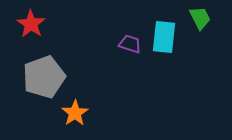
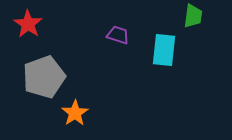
green trapezoid: moved 7 px left, 2 px up; rotated 35 degrees clockwise
red star: moved 3 px left
cyan rectangle: moved 13 px down
purple trapezoid: moved 12 px left, 9 px up
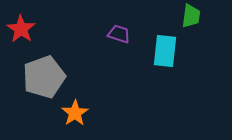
green trapezoid: moved 2 px left
red star: moved 7 px left, 5 px down
purple trapezoid: moved 1 px right, 1 px up
cyan rectangle: moved 1 px right, 1 px down
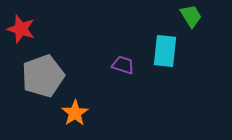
green trapezoid: rotated 40 degrees counterclockwise
red star: rotated 16 degrees counterclockwise
purple trapezoid: moved 4 px right, 31 px down
gray pentagon: moved 1 px left, 1 px up
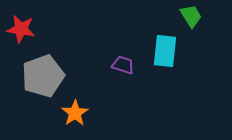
red star: rotated 8 degrees counterclockwise
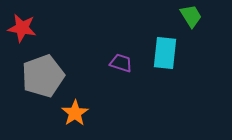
red star: moved 1 px right, 1 px up
cyan rectangle: moved 2 px down
purple trapezoid: moved 2 px left, 2 px up
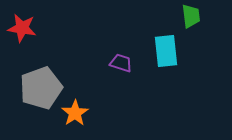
green trapezoid: rotated 25 degrees clockwise
cyan rectangle: moved 1 px right, 2 px up; rotated 12 degrees counterclockwise
gray pentagon: moved 2 px left, 12 px down
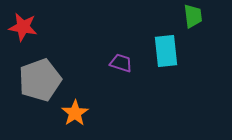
green trapezoid: moved 2 px right
red star: moved 1 px right, 1 px up
gray pentagon: moved 1 px left, 8 px up
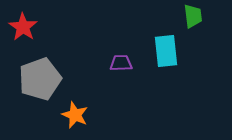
red star: rotated 24 degrees clockwise
purple trapezoid: rotated 20 degrees counterclockwise
gray pentagon: moved 1 px up
orange star: moved 2 px down; rotated 16 degrees counterclockwise
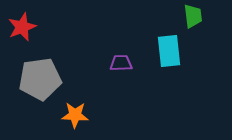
red star: moved 1 px left; rotated 16 degrees clockwise
cyan rectangle: moved 3 px right
gray pentagon: rotated 12 degrees clockwise
orange star: rotated 20 degrees counterclockwise
